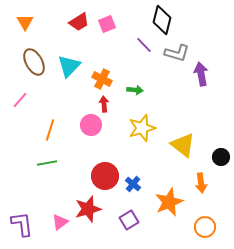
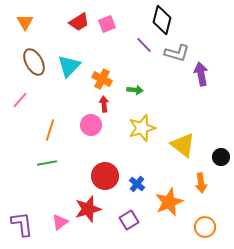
blue cross: moved 4 px right
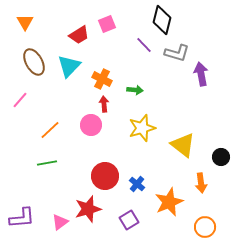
red trapezoid: moved 13 px down
orange line: rotated 30 degrees clockwise
purple L-shape: moved 6 px up; rotated 92 degrees clockwise
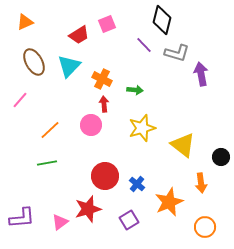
orange triangle: rotated 36 degrees clockwise
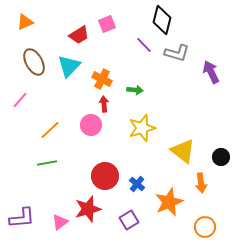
purple arrow: moved 10 px right, 2 px up; rotated 15 degrees counterclockwise
yellow triangle: moved 6 px down
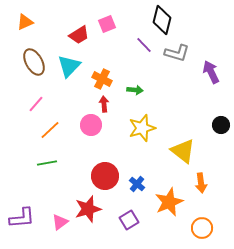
pink line: moved 16 px right, 4 px down
black circle: moved 32 px up
orange circle: moved 3 px left, 1 px down
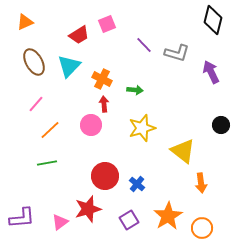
black diamond: moved 51 px right
orange star: moved 1 px left, 14 px down; rotated 8 degrees counterclockwise
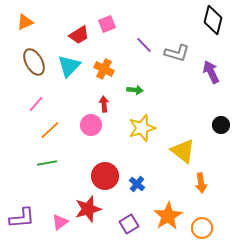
orange cross: moved 2 px right, 10 px up
purple square: moved 4 px down
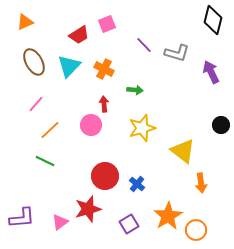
green line: moved 2 px left, 2 px up; rotated 36 degrees clockwise
orange circle: moved 6 px left, 2 px down
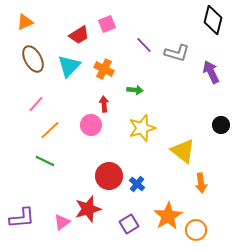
brown ellipse: moved 1 px left, 3 px up
red circle: moved 4 px right
pink triangle: moved 2 px right
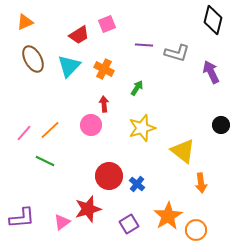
purple line: rotated 42 degrees counterclockwise
green arrow: moved 2 px right, 2 px up; rotated 63 degrees counterclockwise
pink line: moved 12 px left, 29 px down
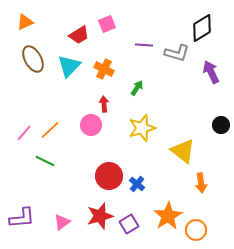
black diamond: moved 11 px left, 8 px down; rotated 44 degrees clockwise
red star: moved 12 px right, 7 px down
